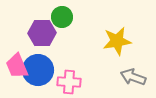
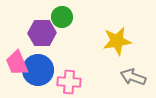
pink trapezoid: moved 3 px up
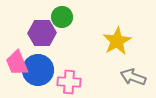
yellow star: rotated 20 degrees counterclockwise
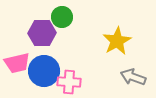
pink trapezoid: rotated 80 degrees counterclockwise
blue circle: moved 6 px right, 1 px down
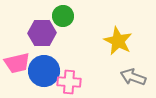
green circle: moved 1 px right, 1 px up
yellow star: moved 1 px right; rotated 16 degrees counterclockwise
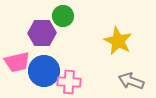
pink trapezoid: moved 1 px up
gray arrow: moved 2 px left, 4 px down
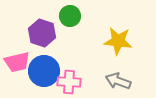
green circle: moved 7 px right
purple hexagon: rotated 20 degrees clockwise
yellow star: rotated 20 degrees counterclockwise
gray arrow: moved 13 px left
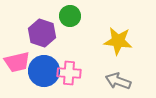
pink cross: moved 9 px up
